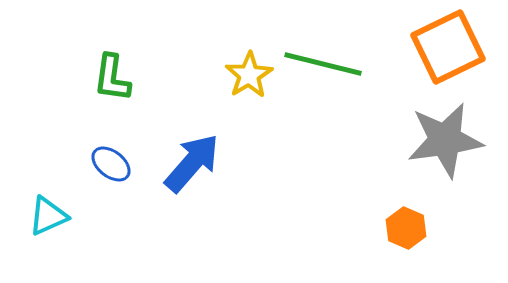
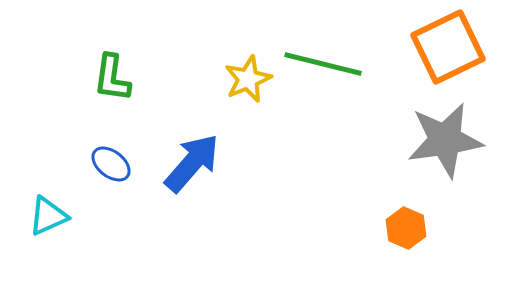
yellow star: moved 1 px left, 4 px down; rotated 9 degrees clockwise
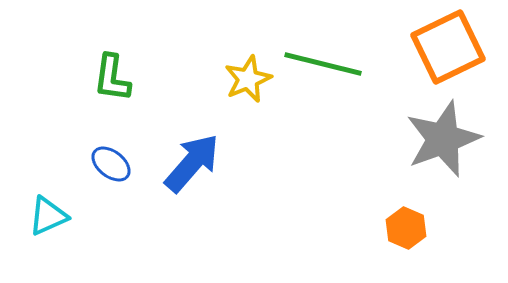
gray star: moved 2 px left, 1 px up; rotated 12 degrees counterclockwise
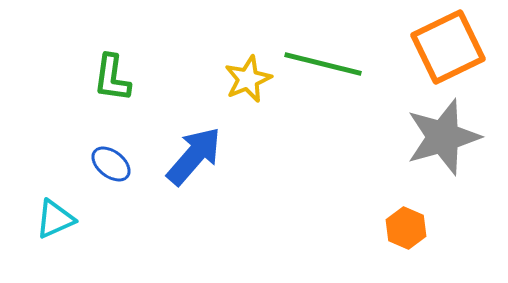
gray star: moved 2 px up; rotated 4 degrees clockwise
blue arrow: moved 2 px right, 7 px up
cyan triangle: moved 7 px right, 3 px down
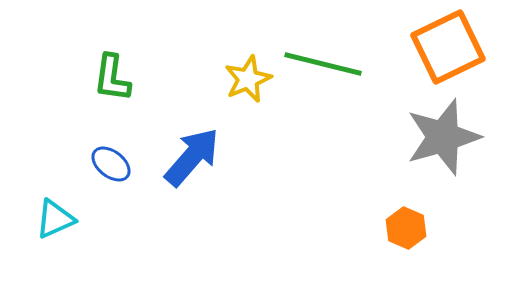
blue arrow: moved 2 px left, 1 px down
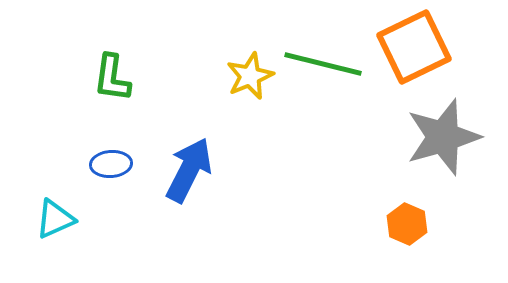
orange square: moved 34 px left
yellow star: moved 2 px right, 3 px up
blue arrow: moved 3 px left, 13 px down; rotated 14 degrees counterclockwise
blue ellipse: rotated 42 degrees counterclockwise
orange hexagon: moved 1 px right, 4 px up
